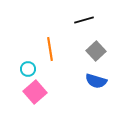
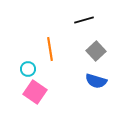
pink square: rotated 15 degrees counterclockwise
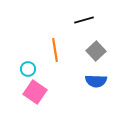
orange line: moved 5 px right, 1 px down
blue semicircle: rotated 15 degrees counterclockwise
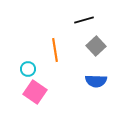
gray square: moved 5 px up
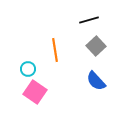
black line: moved 5 px right
blue semicircle: rotated 45 degrees clockwise
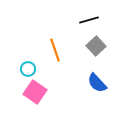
orange line: rotated 10 degrees counterclockwise
blue semicircle: moved 1 px right, 2 px down
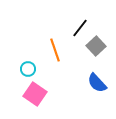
black line: moved 9 px left, 8 px down; rotated 36 degrees counterclockwise
pink square: moved 2 px down
